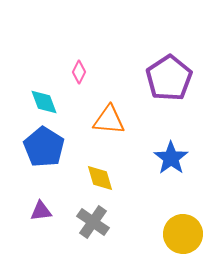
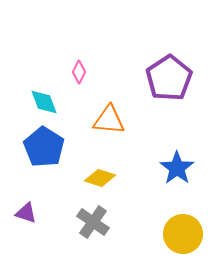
blue star: moved 6 px right, 10 px down
yellow diamond: rotated 56 degrees counterclockwise
purple triangle: moved 15 px left, 2 px down; rotated 25 degrees clockwise
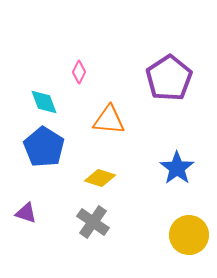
yellow circle: moved 6 px right, 1 px down
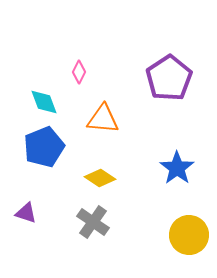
orange triangle: moved 6 px left, 1 px up
blue pentagon: rotated 18 degrees clockwise
yellow diamond: rotated 16 degrees clockwise
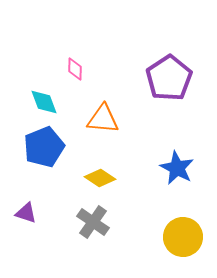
pink diamond: moved 4 px left, 3 px up; rotated 25 degrees counterclockwise
blue star: rotated 8 degrees counterclockwise
yellow circle: moved 6 px left, 2 px down
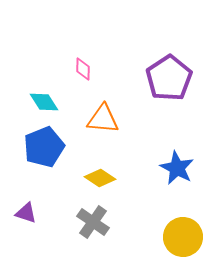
pink diamond: moved 8 px right
cyan diamond: rotated 12 degrees counterclockwise
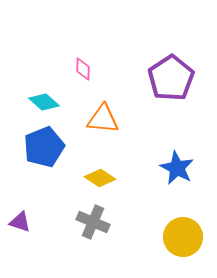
purple pentagon: moved 2 px right
cyan diamond: rotated 16 degrees counterclockwise
purple triangle: moved 6 px left, 9 px down
gray cross: rotated 12 degrees counterclockwise
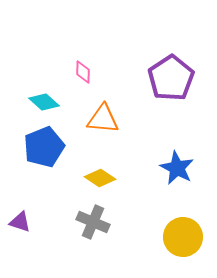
pink diamond: moved 3 px down
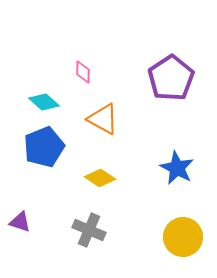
orange triangle: rotated 24 degrees clockwise
gray cross: moved 4 px left, 8 px down
